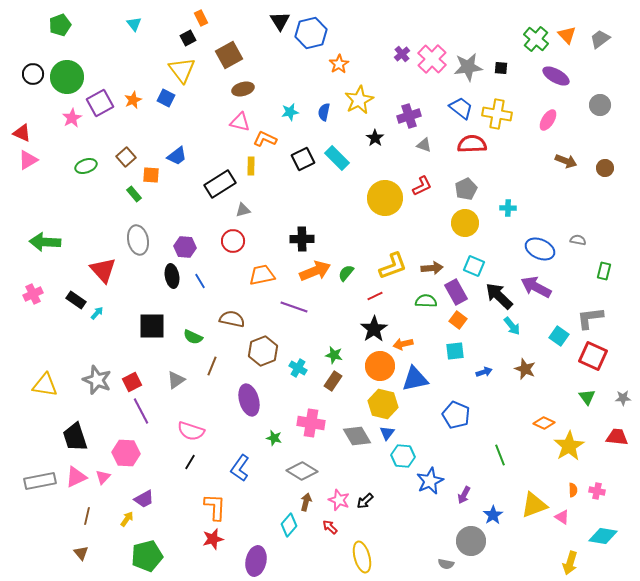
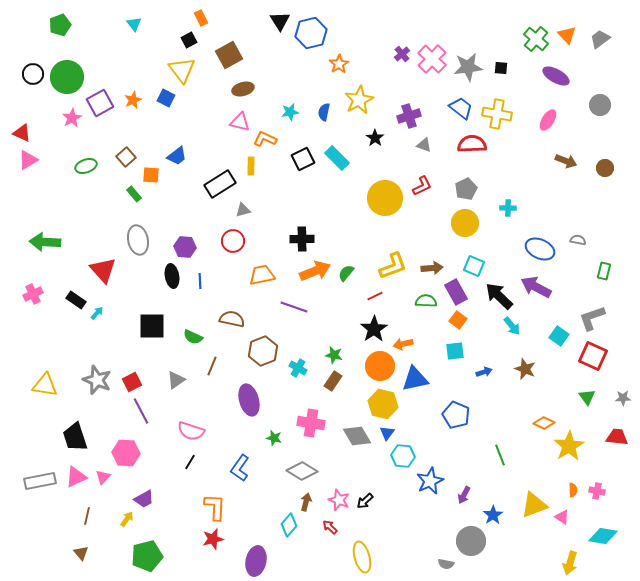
black square at (188, 38): moved 1 px right, 2 px down
blue line at (200, 281): rotated 28 degrees clockwise
gray L-shape at (590, 318): moved 2 px right; rotated 12 degrees counterclockwise
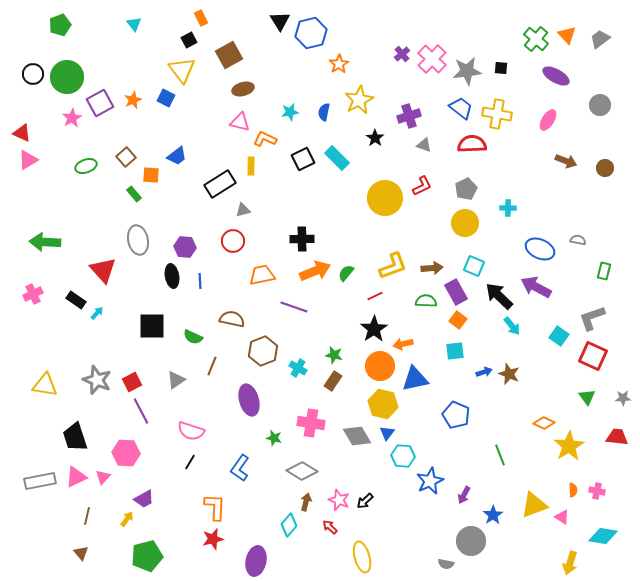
gray star at (468, 67): moved 1 px left, 4 px down
brown star at (525, 369): moved 16 px left, 5 px down
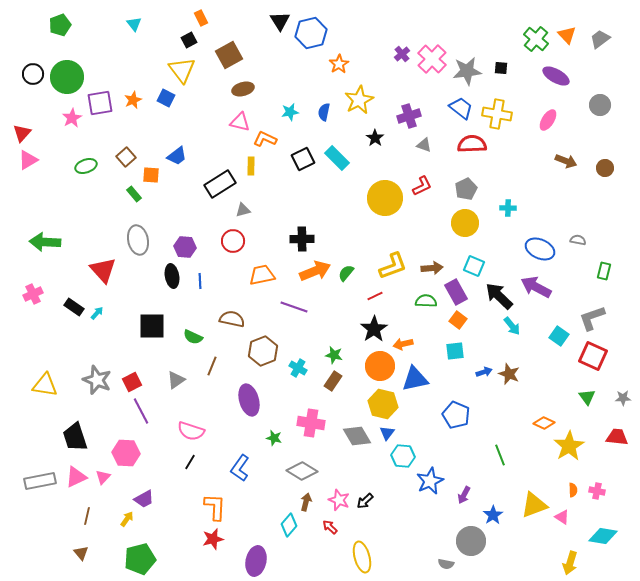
purple square at (100, 103): rotated 20 degrees clockwise
red triangle at (22, 133): rotated 48 degrees clockwise
black rectangle at (76, 300): moved 2 px left, 7 px down
green pentagon at (147, 556): moved 7 px left, 3 px down
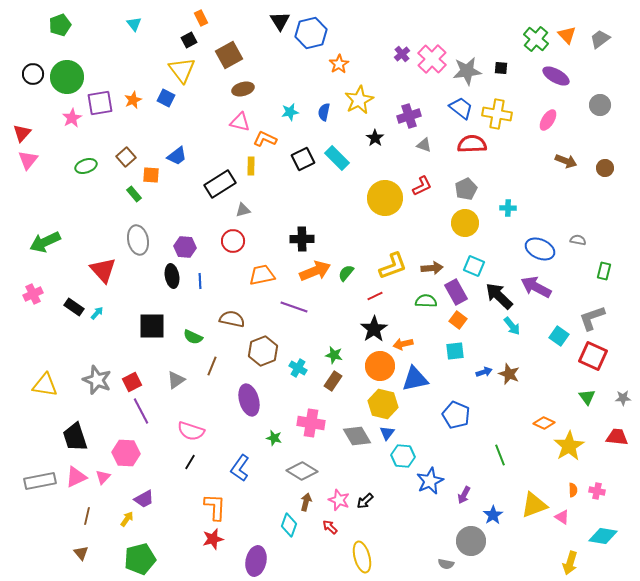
pink triangle at (28, 160): rotated 20 degrees counterclockwise
green arrow at (45, 242): rotated 28 degrees counterclockwise
cyan diamond at (289, 525): rotated 20 degrees counterclockwise
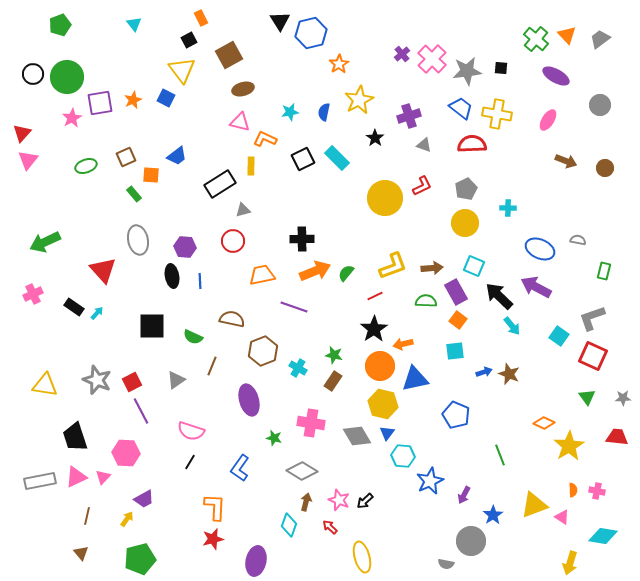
brown square at (126, 157): rotated 18 degrees clockwise
